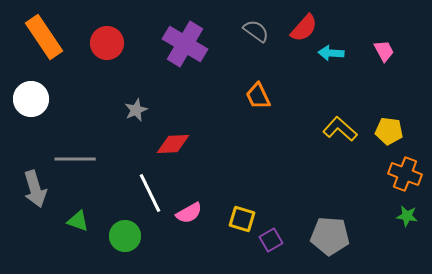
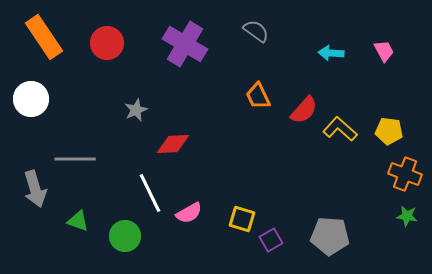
red semicircle: moved 82 px down
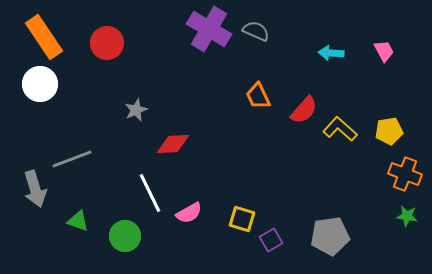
gray semicircle: rotated 12 degrees counterclockwise
purple cross: moved 24 px right, 15 px up
white circle: moved 9 px right, 15 px up
yellow pentagon: rotated 16 degrees counterclockwise
gray line: moved 3 px left; rotated 21 degrees counterclockwise
gray pentagon: rotated 12 degrees counterclockwise
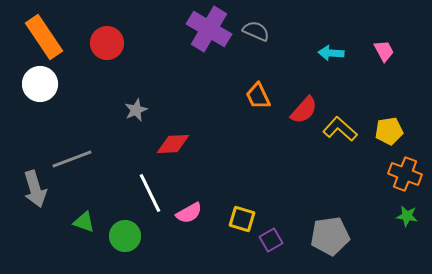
green triangle: moved 6 px right, 1 px down
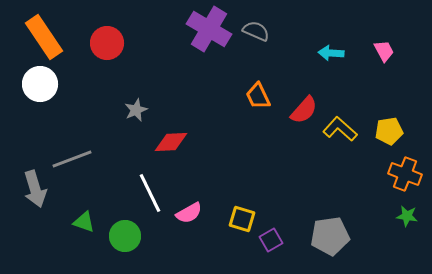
red diamond: moved 2 px left, 2 px up
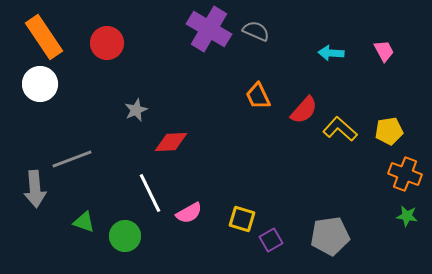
gray arrow: rotated 12 degrees clockwise
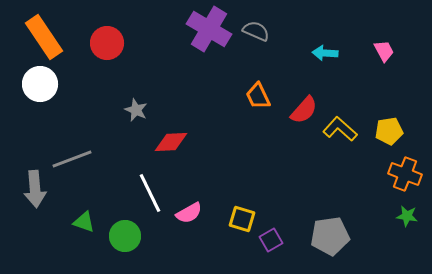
cyan arrow: moved 6 px left
gray star: rotated 25 degrees counterclockwise
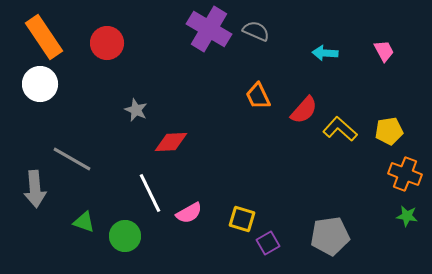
gray line: rotated 51 degrees clockwise
purple square: moved 3 px left, 3 px down
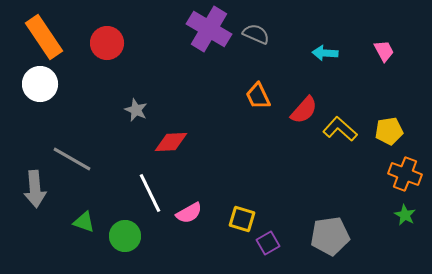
gray semicircle: moved 3 px down
green star: moved 2 px left, 1 px up; rotated 20 degrees clockwise
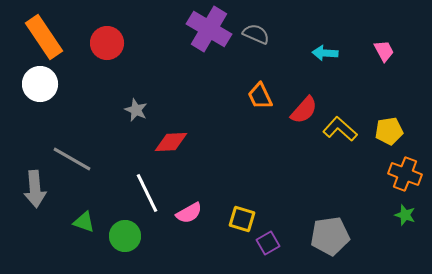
orange trapezoid: moved 2 px right
white line: moved 3 px left
green star: rotated 10 degrees counterclockwise
